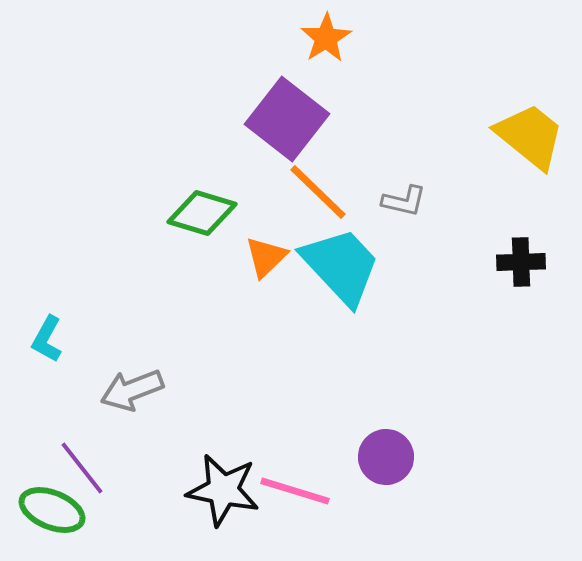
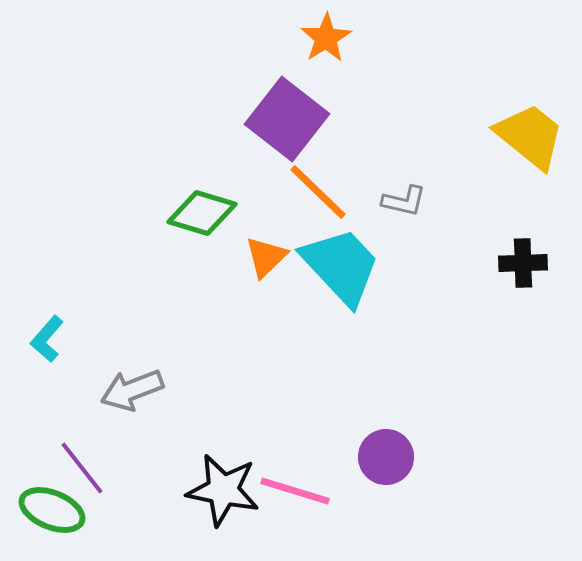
black cross: moved 2 px right, 1 px down
cyan L-shape: rotated 12 degrees clockwise
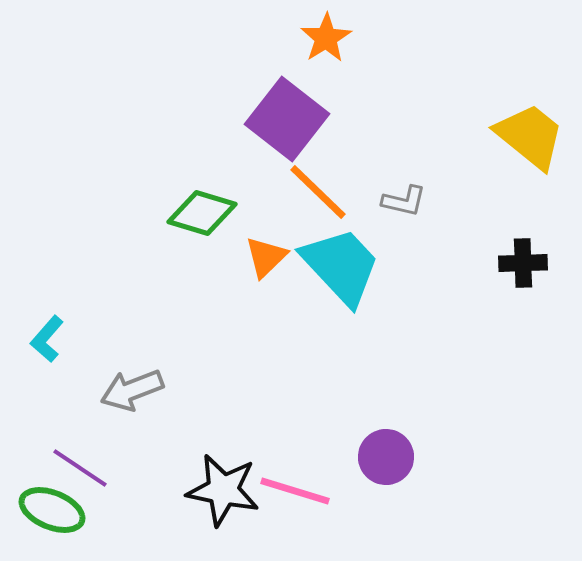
purple line: moved 2 px left; rotated 18 degrees counterclockwise
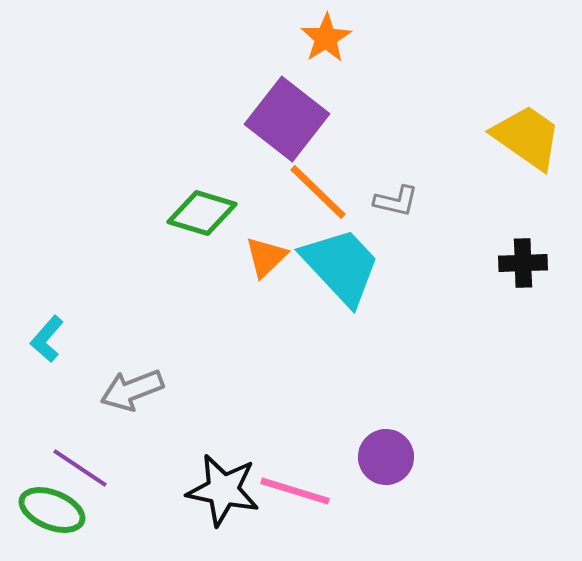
yellow trapezoid: moved 3 px left, 1 px down; rotated 4 degrees counterclockwise
gray L-shape: moved 8 px left
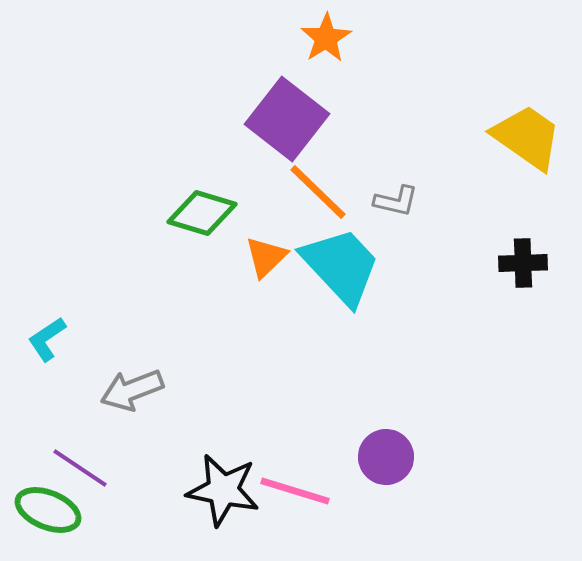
cyan L-shape: rotated 15 degrees clockwise
green ellipse: moved 4 px left
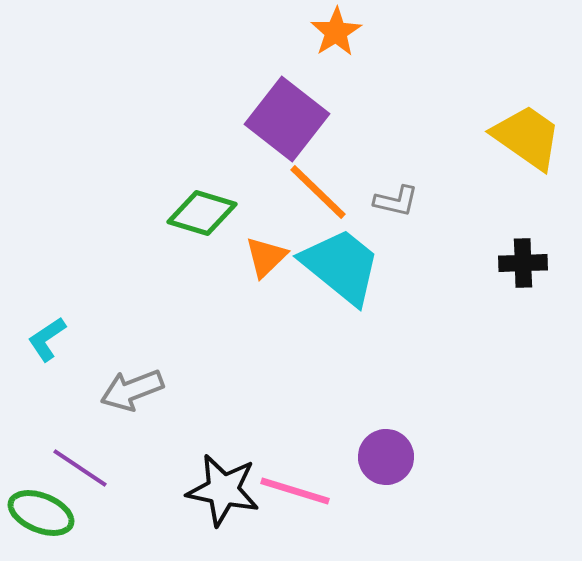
orange star: moved 10 px right, 6 px up
cyan trapezoid: rotated 8 degrees counterclockwise
green ellipse: moved 7 px left, 3 px down
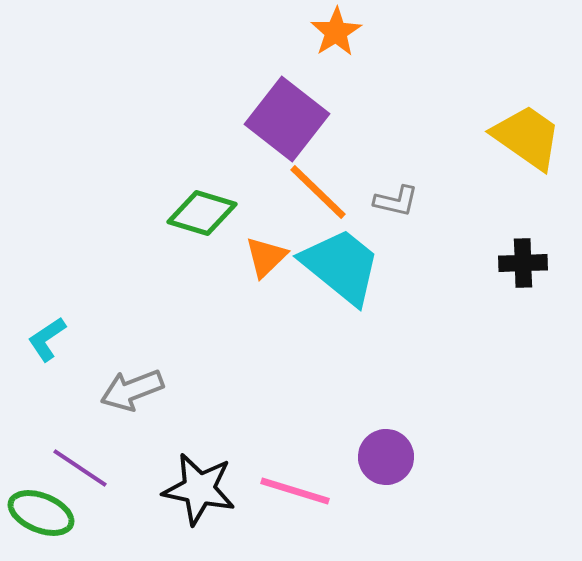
black star: moved 24 px left, 1 px up
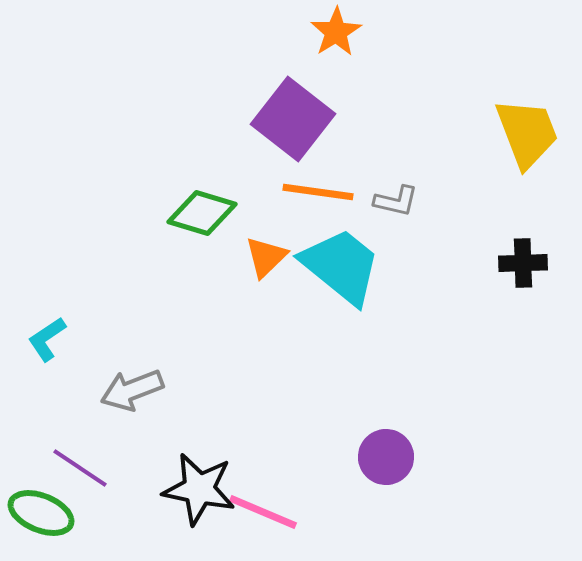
purple square: moved 6 px right
yellow trapezoid: moved 4 px up; rotated 34 degrees clockwise
orange line: rotated 36 degrees counterclockwise
pink line: moved 32 px left, 21 px down; rotated 6 degrees clockwise
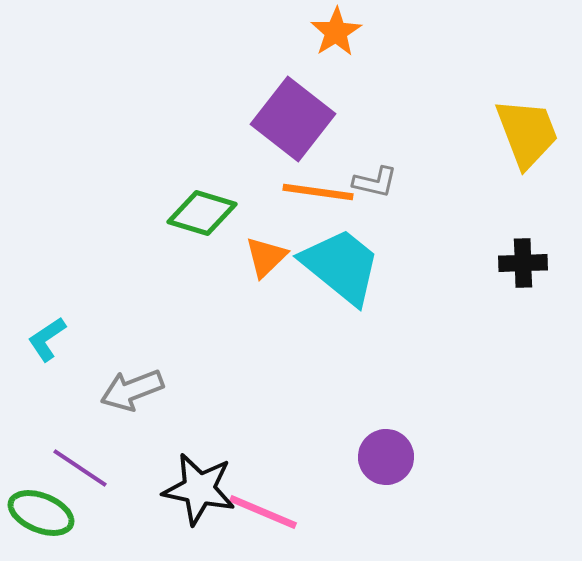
gray L-shape: moved 21 px left, 19 px up
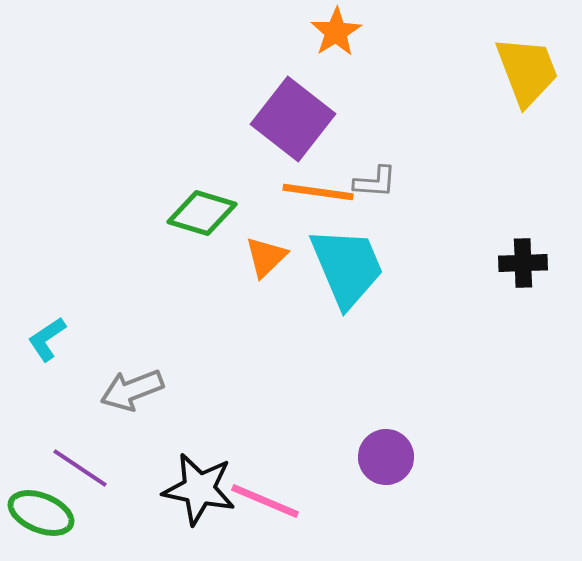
yellow trapezoid: moved 62 px up
gray L-shape: rotated 9 degrees counterclockwise
cyan trapezoid: moved 6 px right, 1 px down; rotated 28 degrees clockwise
pink line: moved 2 px right, 11 px up
